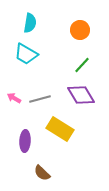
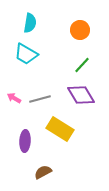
brown semicircle: moved 1 px right, 1 px up; rotated 108 degrees clockwise
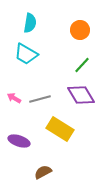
purple ellipse: moved 6 px left; rotated 75 degrees counterclockwise
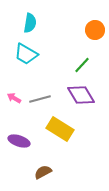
orange circle: moved 15 px right
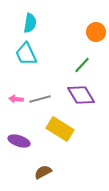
orange circle: moved 1 px right, 2 px down
cyan trapezoid: rotated 35 degrees clockwise
pink arrow: moved 2 px right, 1 px down; rotated 24 degrees counterclockwise
